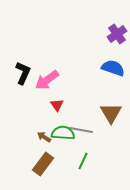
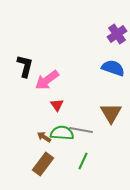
black L-shape: moved 2 px right, 7 px up; rotated 10 degrees counterclockwise
green semicircle: moved 1 px left
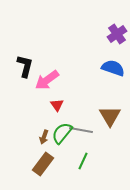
brown triangle: moved 1 px left, 3 px down
green semicircle: rotated 55 degrees counterclockwise
brown arrow: rotated 104 degrees counterclockwise
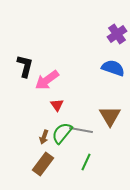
green line: moved 3 px right, 1 px down
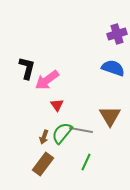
purple cross: rotated 18 degrees clockwise
black L-shape: moved 2 px right, 2 px down
